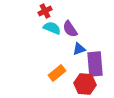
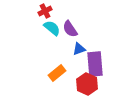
cyan semicircle: rotated 18 degrees clockwise
red hexagon: moved 2 px right; rotated 20 degrees clockwise
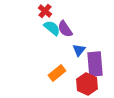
red cross: rotated 24 degrees counterclockwise
purple semicircle: moved 5 px left
blue triangle: moved 1 px down; rotated 32 degrees counterclockwise
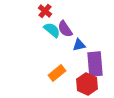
cyan semicircle: moved 2 px down
blue triangle: moved 5 px up; rotated 40 degrees clockwise
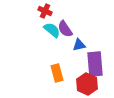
red cross: rotated 16 degrees counterclockwise
orange rectangle: rotated 66 degrees counterclockwise
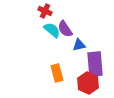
red hexagon: moved 1 px right, 1 px up
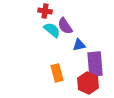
red cross: rotated 16 degrees counterclockwise
purple semicircle: moved 3 px up
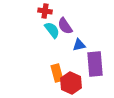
cyan semicircle: rotated 12 degrees clockwise
red hexagon: moved 17 px left
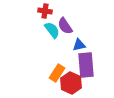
purple rectangle: moved 9 px left, 1 px down
orange rectangle: rotated 48 degrees clockwise
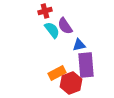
red cross: rotated 24 degrees counterclockwise
orange rectangle: rotated 30 degrees clockwise
red hexagon: rotated 15 degrees clockwise
